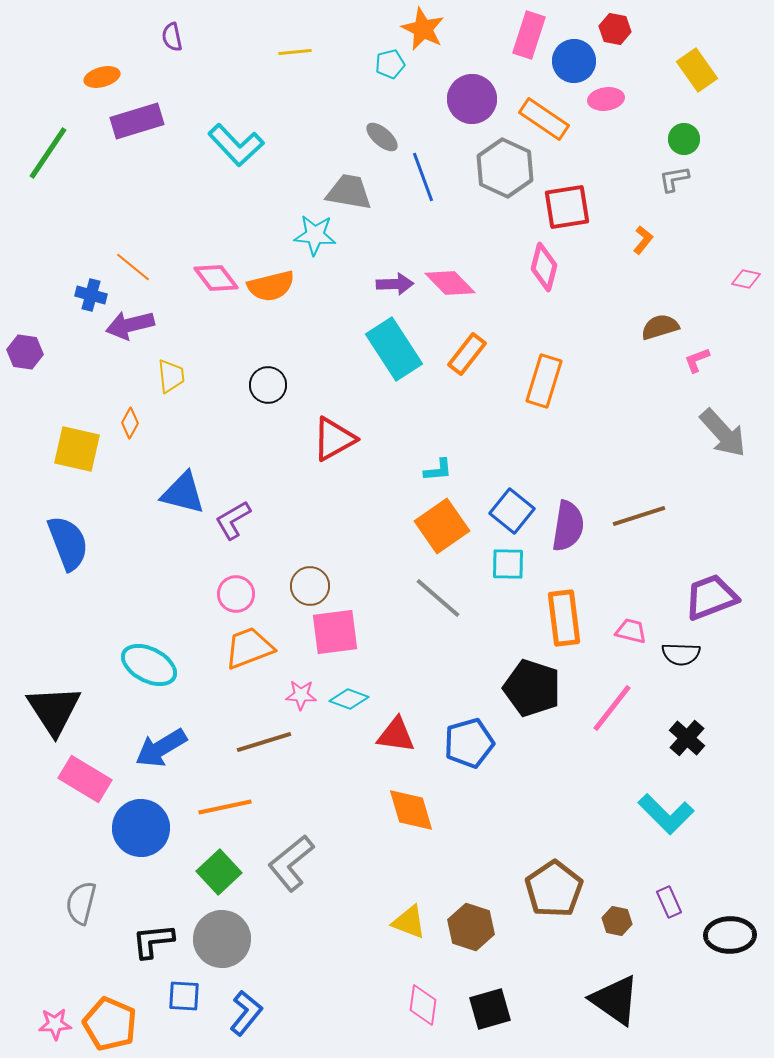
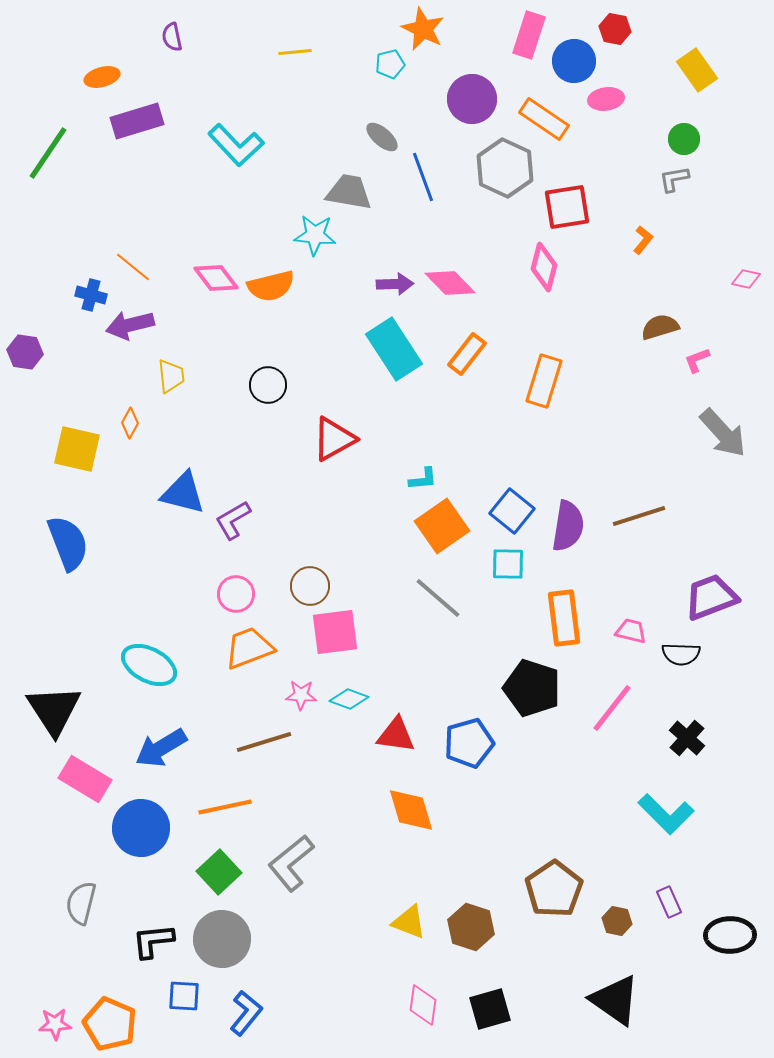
cyan L-shape at (438, 470): moved 15 px left, 9 px down
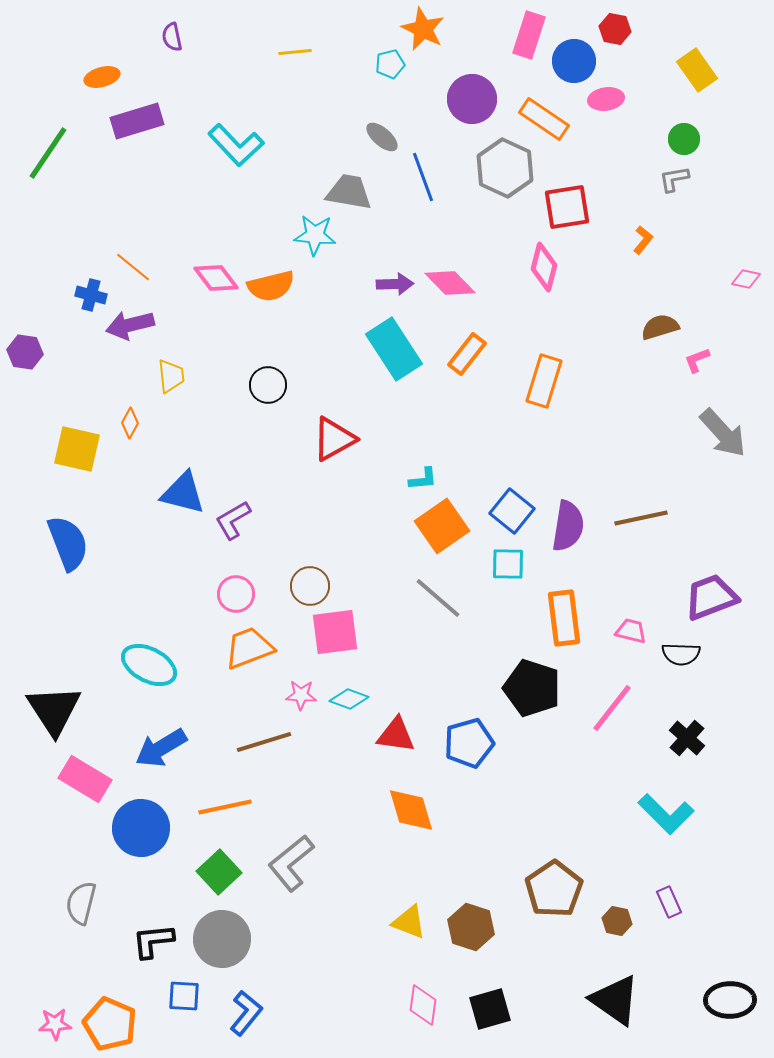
brown line at (639, 516): moved 2 px right, 2 px down; rotated 6 degrees clockwise
black ellipse at (730, 935): moved 65 px down
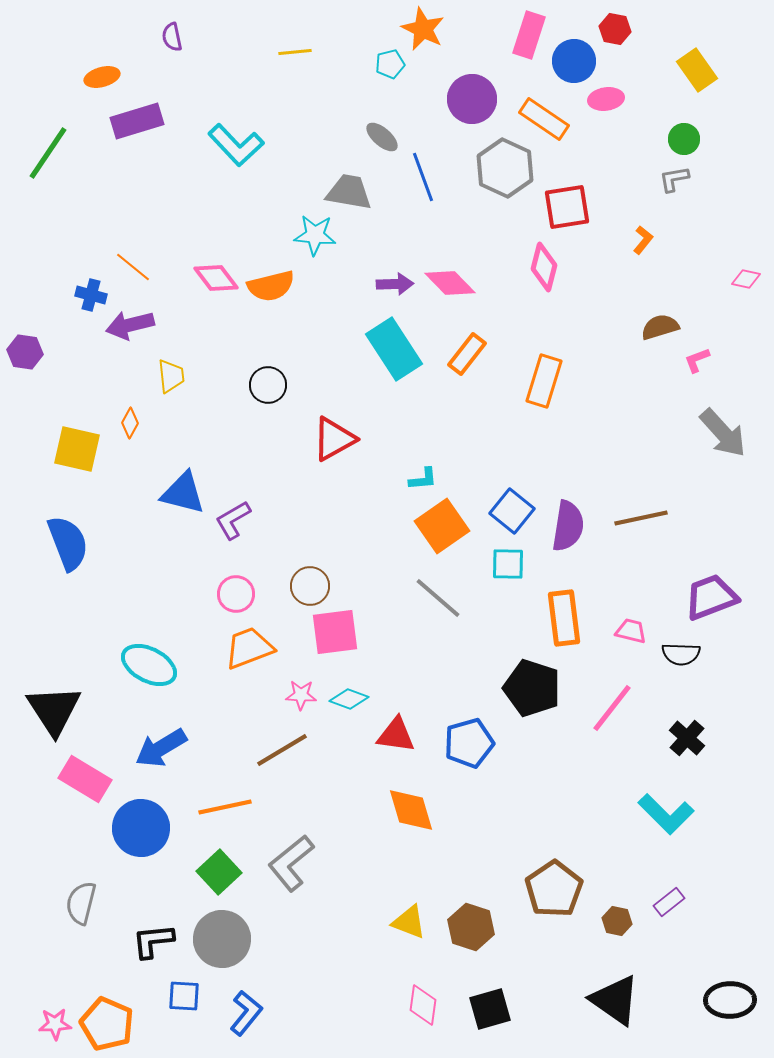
brown line at (264, 742): moved 18 px right, 8 px down; rotated 14 degrees counterclockwise
purple rectangle at (669, 902): rotated 76 degrees clockwise
orange pentagon at (110, 1024): moved 3 px left
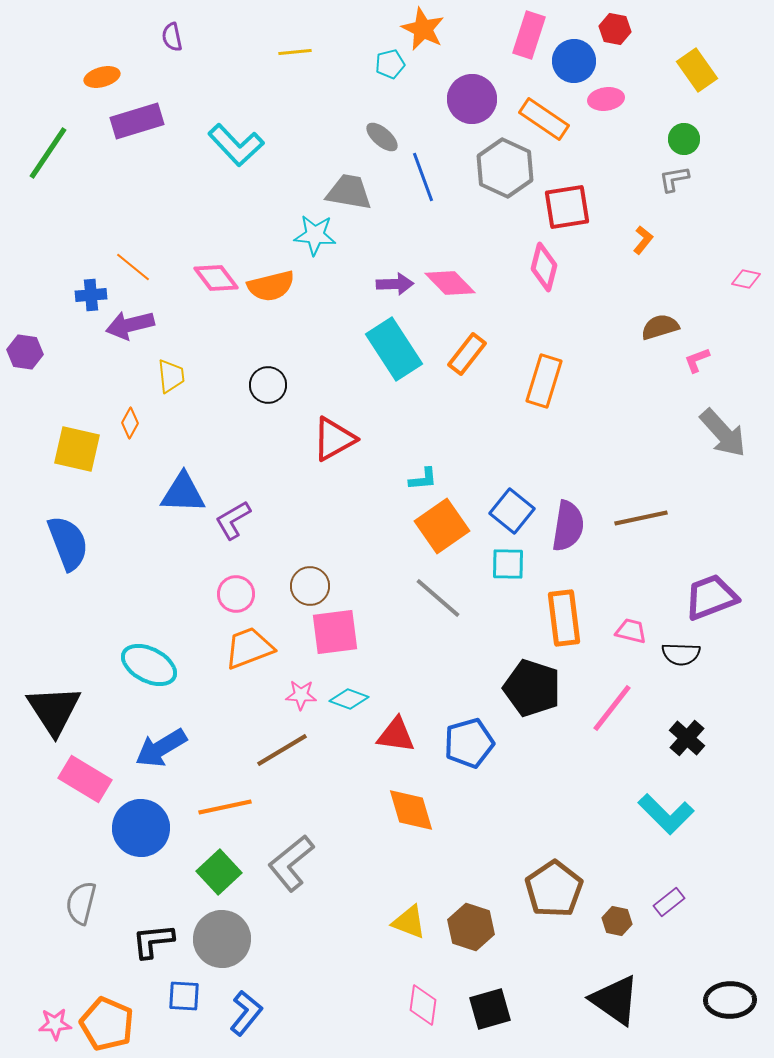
blue cross at (91, 295): rotated 20 degrees counterclockwise
blue triangle at (183, 493): rotated 12 degrees counterclockwise
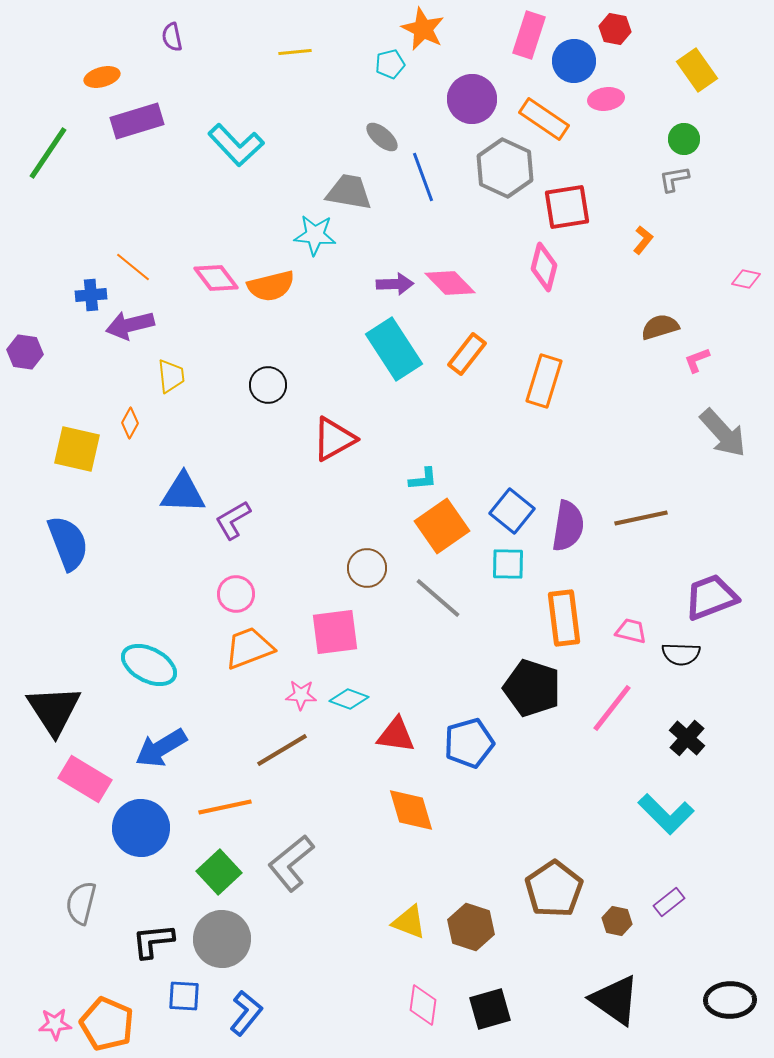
brown circle at (310, 586): moved 57 px right, 18 px up
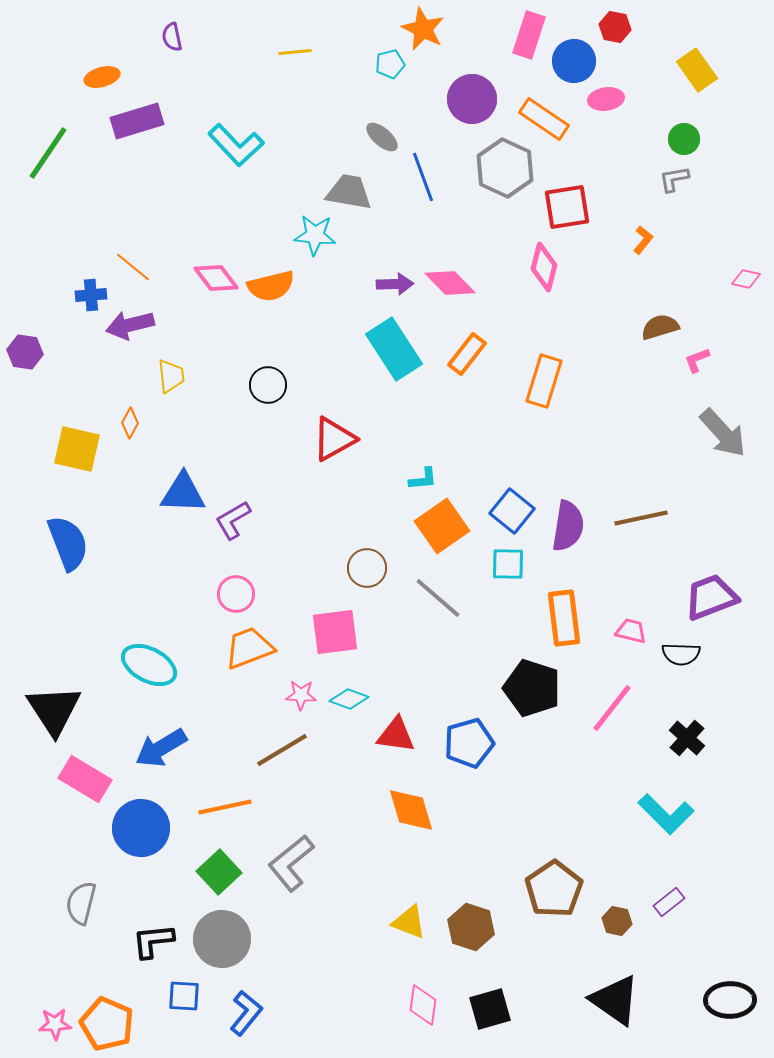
red hexagon at (615, 29): moved 2 px up
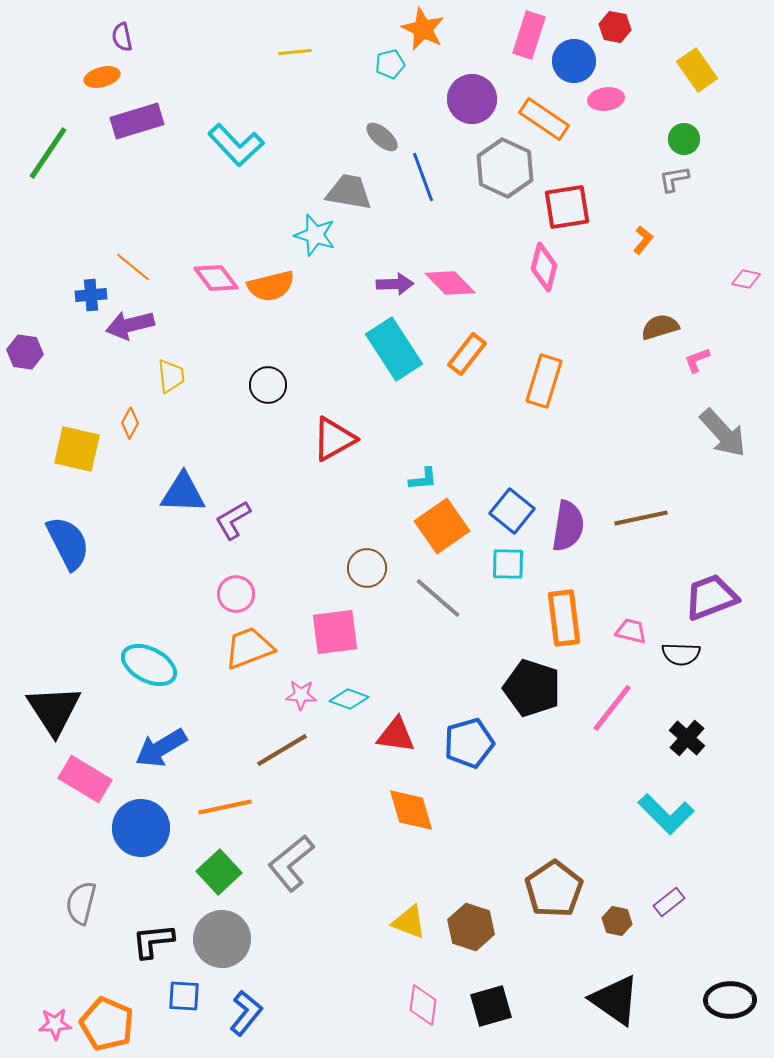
purple semicircle at (172, 37): moved 50 px left
cyan star at (315, 235): rotated 12 degrees clockwise
blue semicircle at (68, 543): rotated 6 degrees counterclockwise
black square at (490, 1009): moved 1 px right, 3 px up
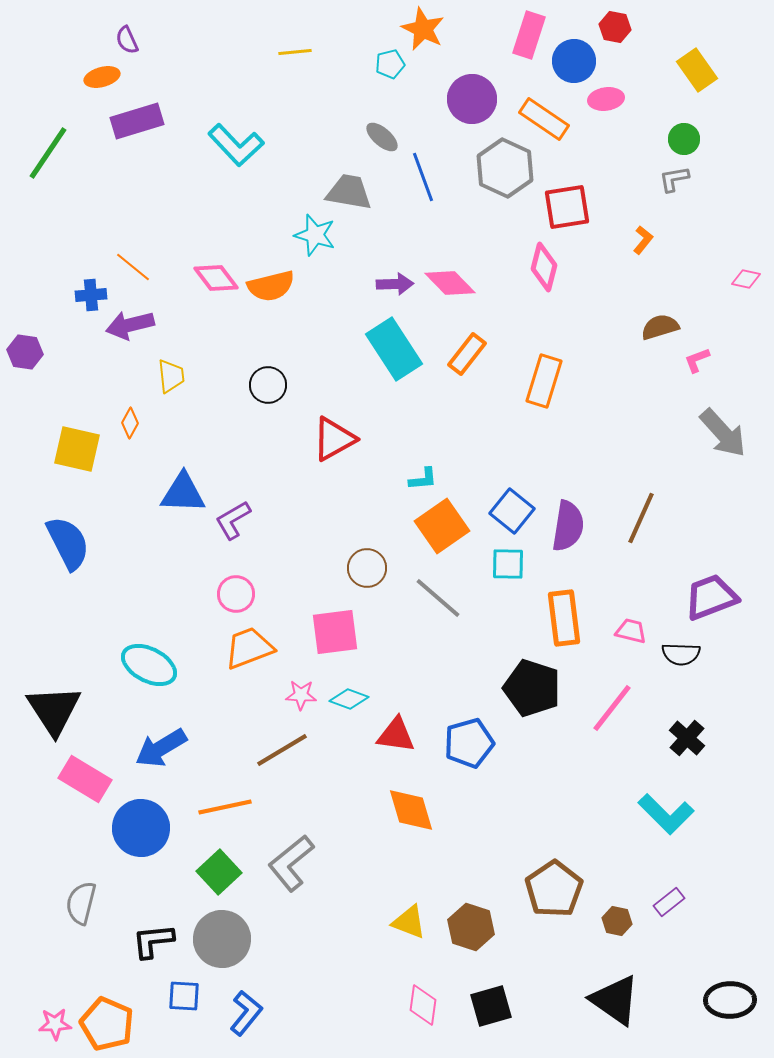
purple semicircle at (122, 37): moved 5 px right, 3 px down; rotated 12 degrees counterclockwise
brown line at (641, 518): rotated 54 degrees counterclockwise
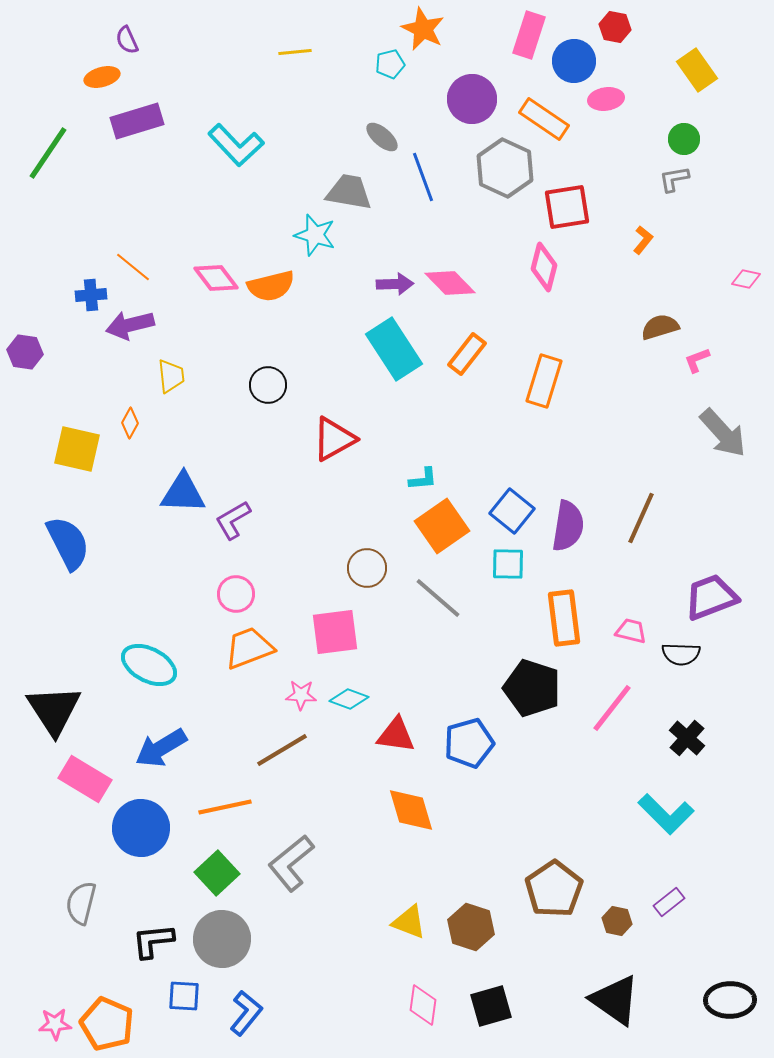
green square at (219, 872): moved 2 px left, 1 px down
